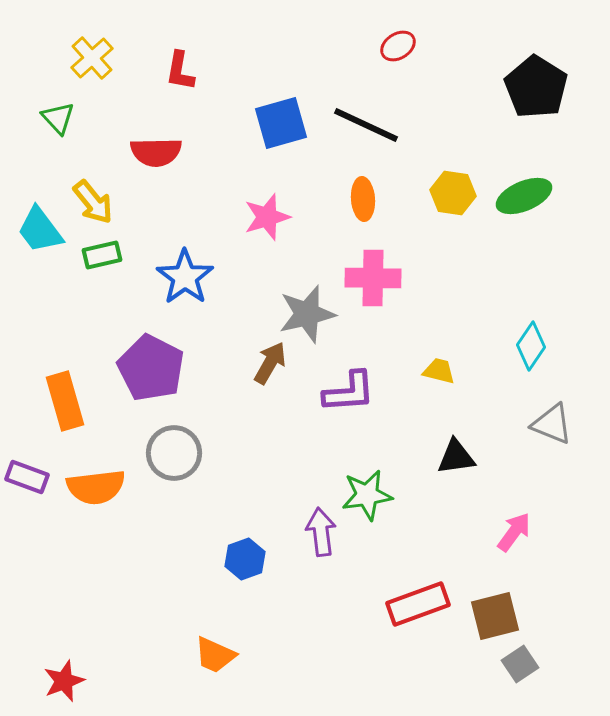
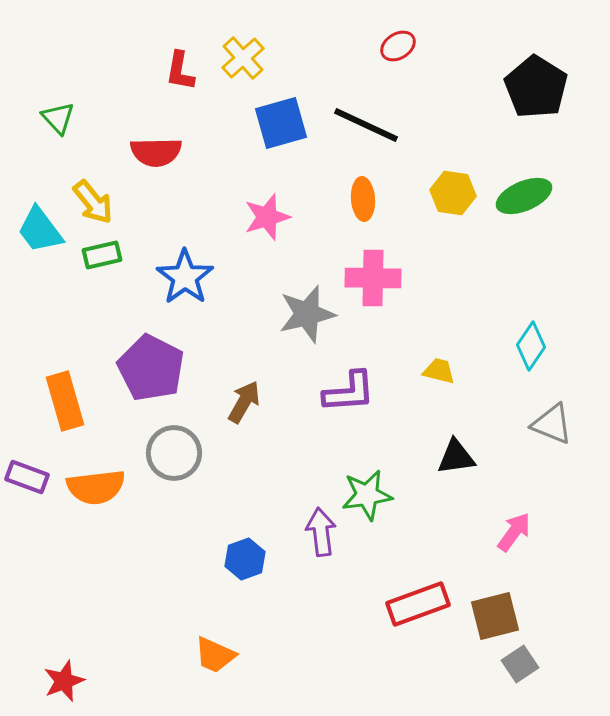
yellow cross: moved 151 px right
brown arrow: moved 26 px left, 39 px down
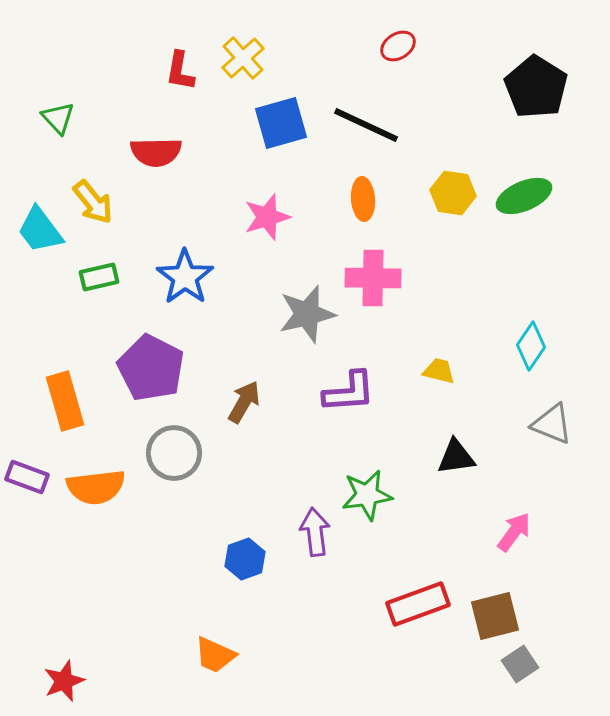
green rectangle: moved 3 px left, 22 px down
purple arrow: moved 6 px left
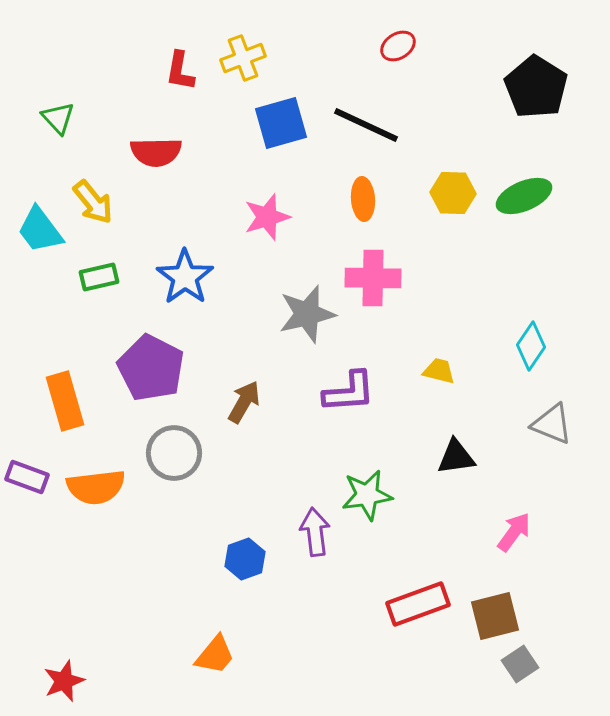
yellow cross: rotated 21 degrees clockwise
yellow hexagon: rotated 6 degrees counterclockwise
orange trapezoid: rotated 75 degrees counterclockwise
